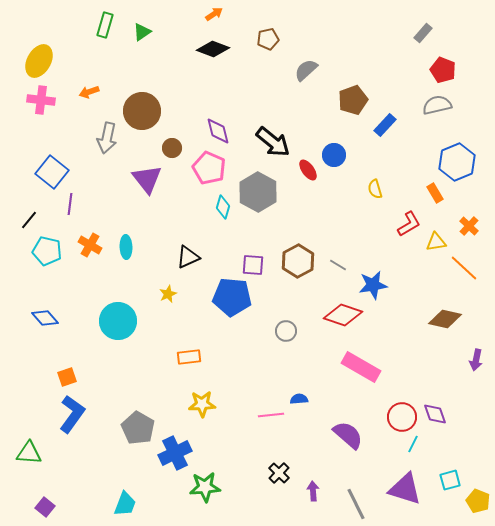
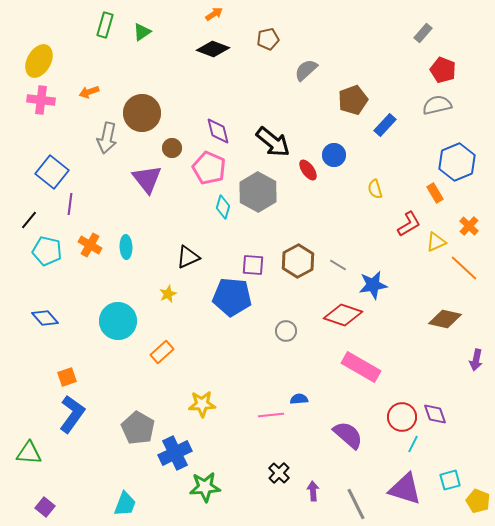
brown circle at (142, 111): moved 2 px down
yellow triangle at (436, 242): rotated 15 degrees counterclockwise
orange rectangle at (189, 357): moved 27 px left, 5 px up; rotated 35 degrees counterclockwise
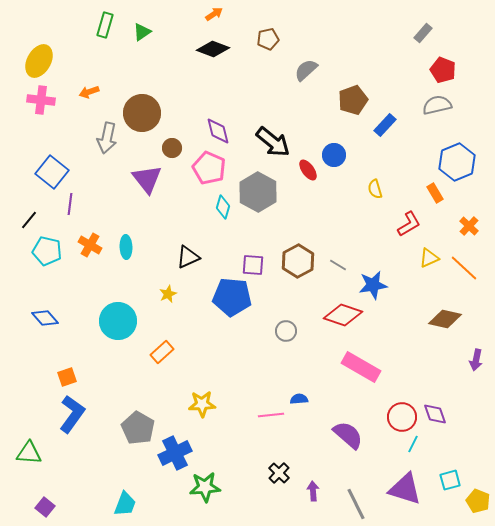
yellow triangle at (436, 242): moved 7 px left, 16 px down
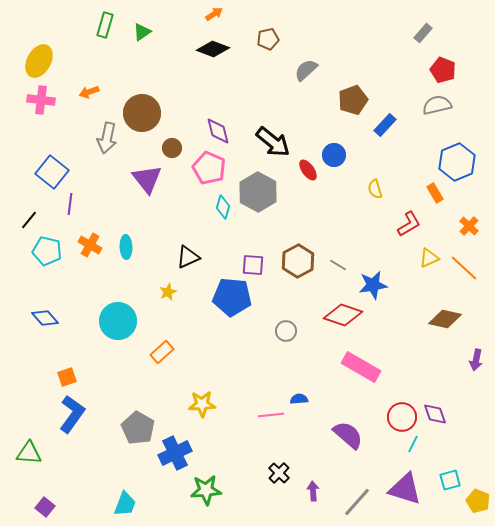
yellow star at (168, 294): moved 2 px up
green star at (205, 487): moved 1 px right, 3 px down
gray line at (356, 504): moved 1 px right, 2 px up; rotated 68 degrees clockwise
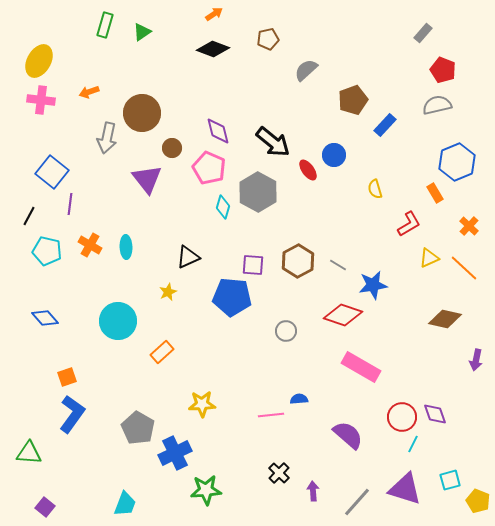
black line at (29, 220): moved 4 px up; rotated 12 degrees counterclockwise
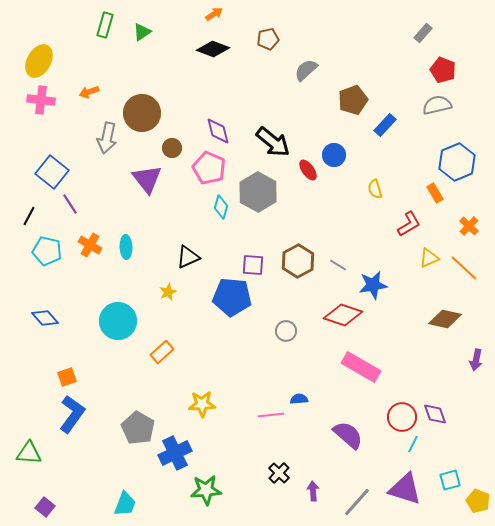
purple line at (70, 204): rotated 40 degrees counterclockwise
cyan diamond at (223, 207): moved 2 px left
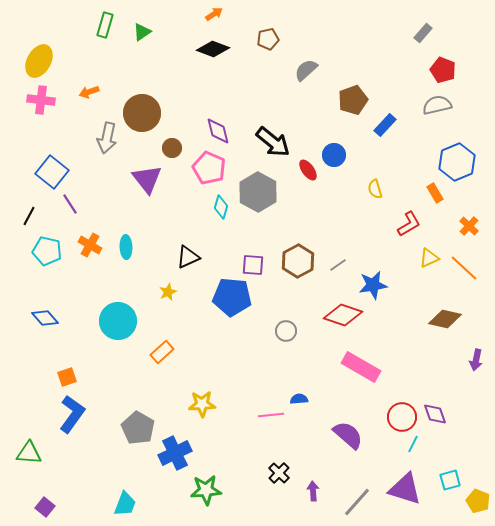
gray line at (338, 265): rotated 66 degrees counterclockwise
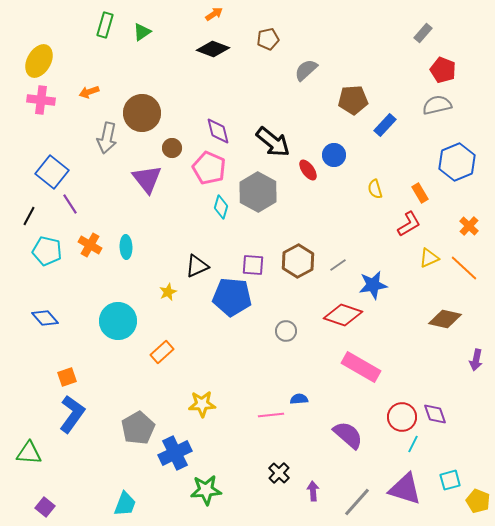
brown pentagon at (353, 100): rotated 16 degrees clockwise
orange rectangle at (435, 193): moved 15 px left
black triangle at (188, 257): moved 9 px right, 9 px down
gray pentagon at (138, 428): rotated 12 degrees clockwise
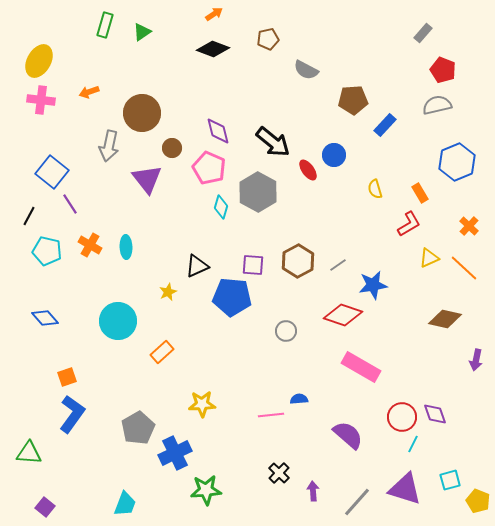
gray semicircle at (306, 70): rotated 110 degrees counterclockwise
gray arrow at (107, 138): moved 2 px right, 8 px down
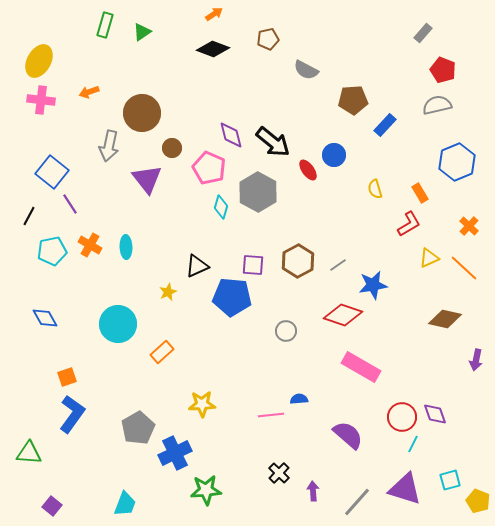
purple diamond at (218, 131): moved 13 px right, 4 px down
cyan pentagon at (47, 251): moved 5 px right; rotated 24 degrees counterclockwise
blue diamond at (45, 318): rotated 12 degrees clockwise
cyan circle at (118, 321): moved 3 px down
purple square at (45, 507): moved 7 px right, 1 px up
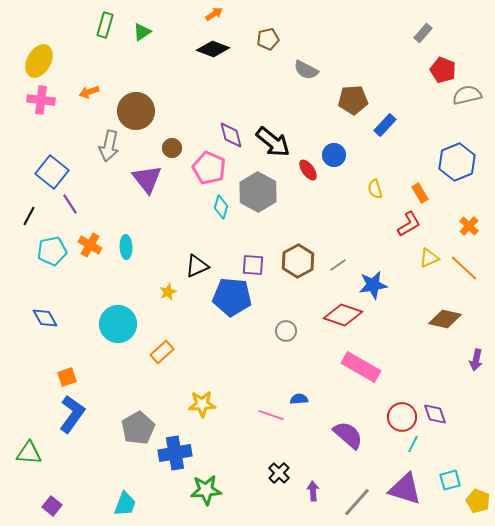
gray semicircle at (437, 105): moved 30 px right, 10 px up
brown circle at (142, 113): moved 6 px left, 2 px up
pink line at (271, 415): rotated 25 degrees clockwise
blue cross at (175, 453): rotated 16 degrees clockwise
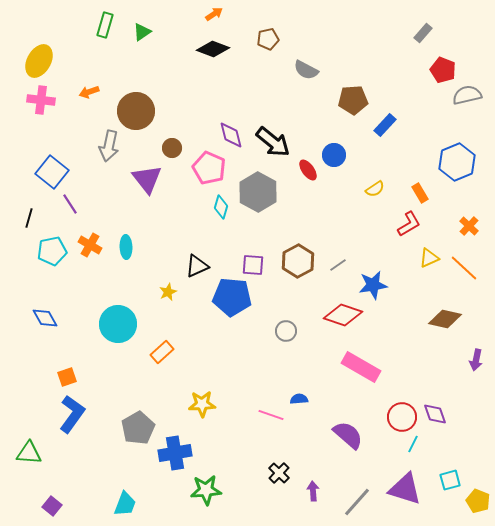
yellow semicircle at (375, 189): rotated 108 degrees counterclockwise
black line at (29, 216): moved 2 px down; rotated 12 degrees counterclockwise
